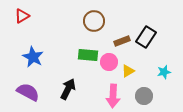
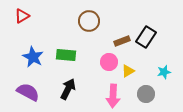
brown circle: moved 5 px left
green rectangle: moved 22 px left
gray circle: moved 2 px right, 2 px up
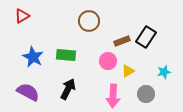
pink circle: moved 1 px left, 1 px up
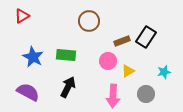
black arrow: moved 2 px up
